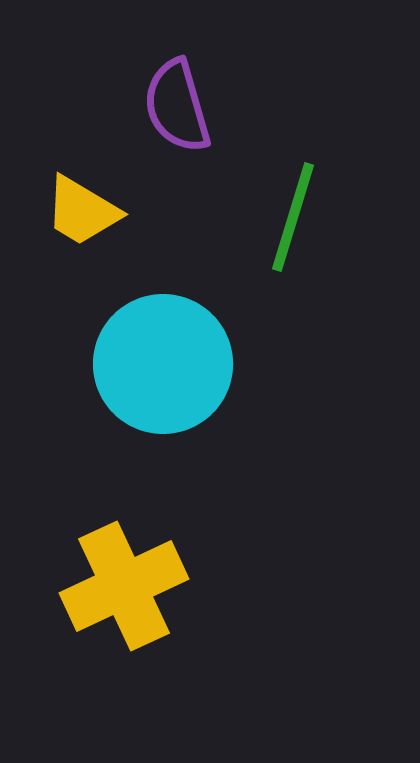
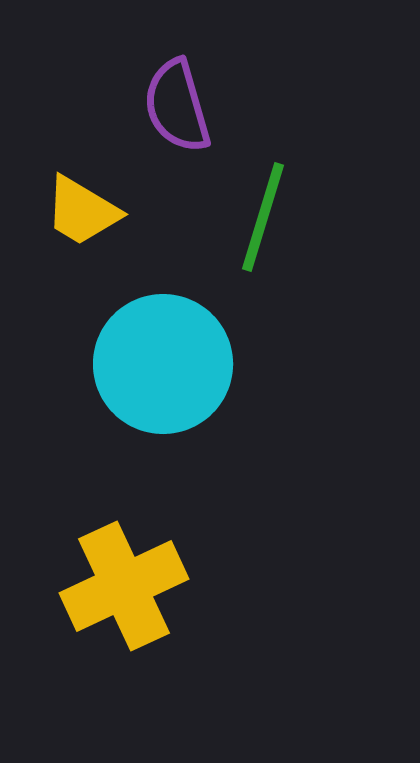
green line: moved 30 px left
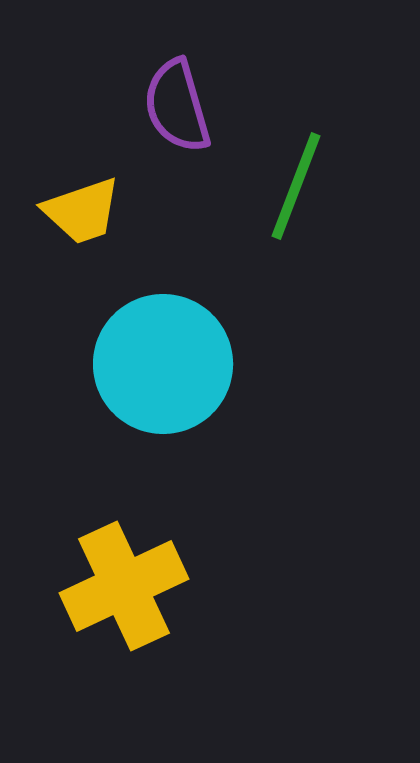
yellow trapezoid: rotated 50 degrees counterclockwise
green line: moved 33 px right, 31 px up; rotated 4 degrees clockwise
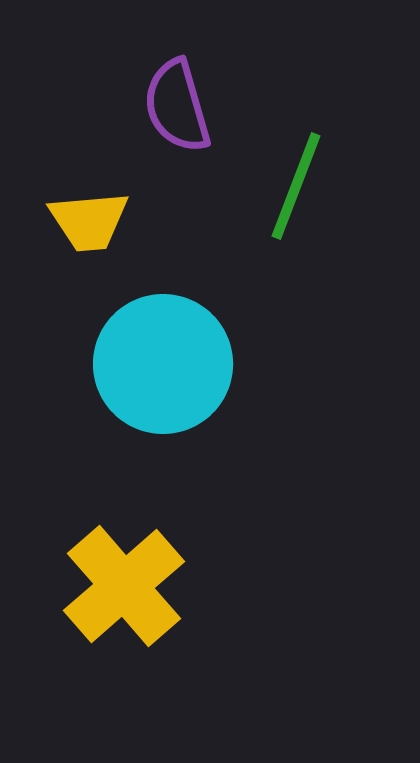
yellow trapezoid: moved 7 px right, 10 px down; rotated 14 degrees clockwise
yellow cross: rotated 16 degrees counterclockwise
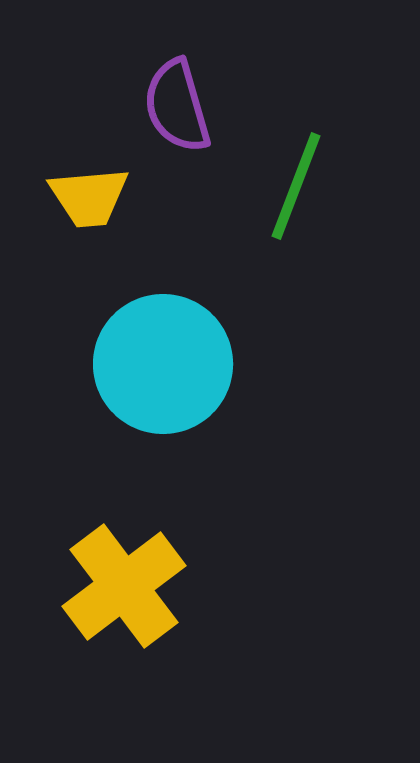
yellow trapezoid: moved 24 px up
yellow cross: rotated 4 degrees clockwise
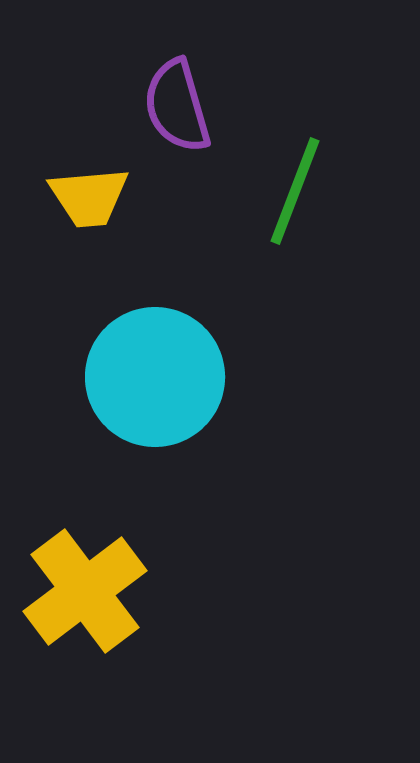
green line: moved 1 px left, 5 px down
cyan circle: moved 8 px left, 13 px down
yellow cross: moved 39 px left, 5 px down
